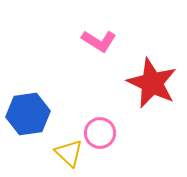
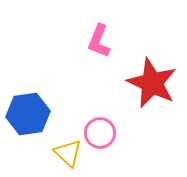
pink L-shape: rotated 80 degrees clockwise
yellow triangle: moved 1 px left
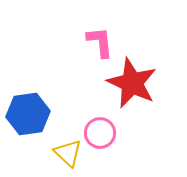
pink L-shape: moved 1 px right, 1 px down; rotated 152 degrees clockwise
red star: moved 20 px left
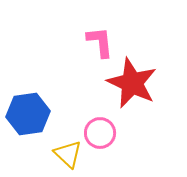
yellow triangle: moved 1 px down
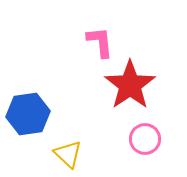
red star: moved 2 px left, 2 px down; rotated 12 degrees clockwise
pink circle: moved 45 px right, 6 px down
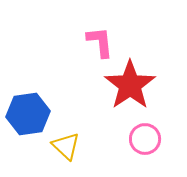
yellow triangle: moved 2 px left, 8 px up
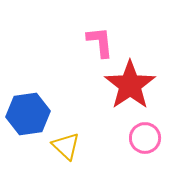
pink circle: moved 1 px up
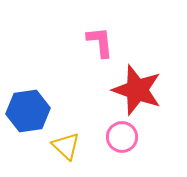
red star: moved 7 px right, 5 px down; rotated 18 degrees counterclockwise
blue hexagon: moved 3 px up
pink circle: moved 23 px left, 1 px up
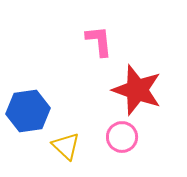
pink L-shape: moved 1 px left, 1 px up
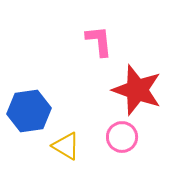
blue hexagon: moved 1 px right
yellow triangle: rotated 12 degrees counterclockwise
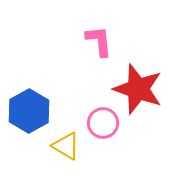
red star: moved 1 px right, 1 px up
blue hexagon: rotated 21 degrees counterclockwise
pink circle: moved 19 px left, 14 px up
